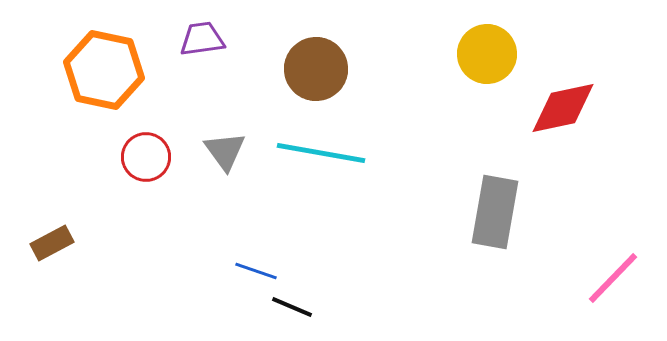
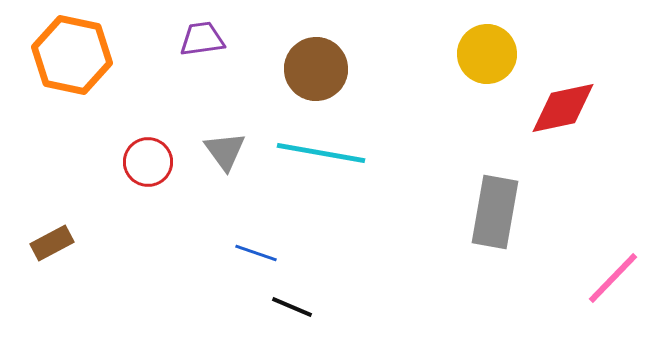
orange hexagon: moved 32 px left, 15 px up
red circle: moved 2 px right, 5 px down
blue line: moved 18 px up
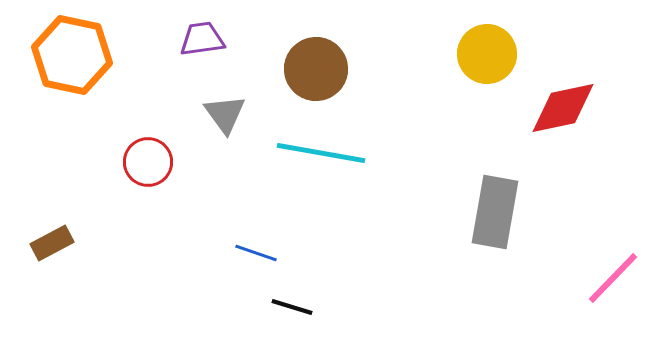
gray triangle: moved 37 px up
black line: rotated 6 degrees counterclockwise
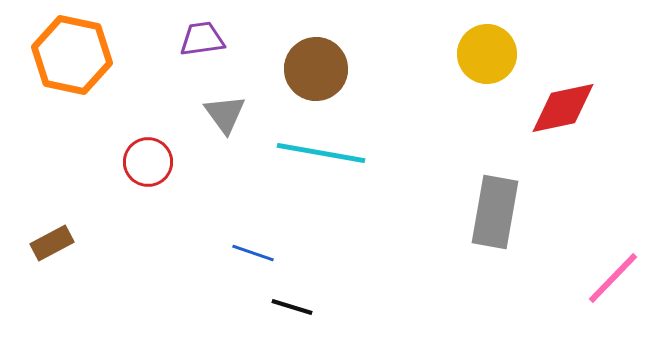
blue line: moved 3 px left
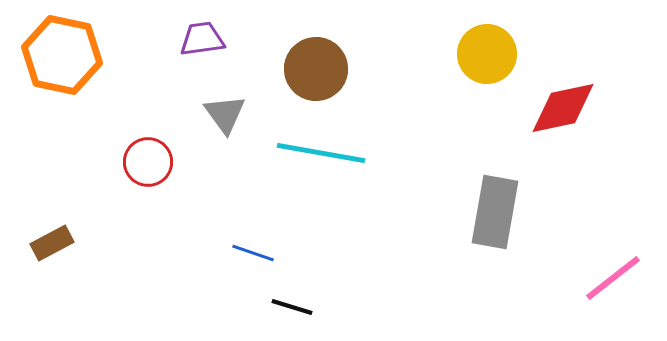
orange hexagon: moved 10 px left
pink line: rotated 8 degrees clockwise
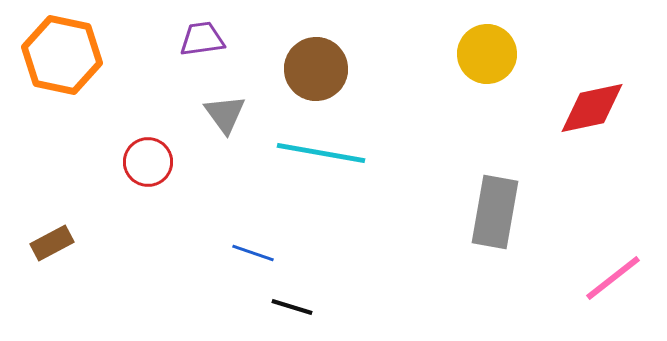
red diamond: moved 29 px right
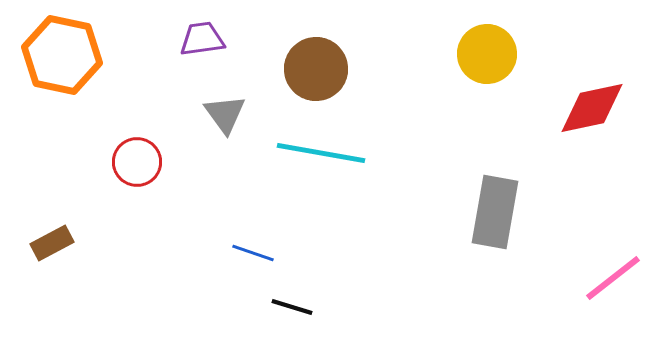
red circle: moved 11 px left
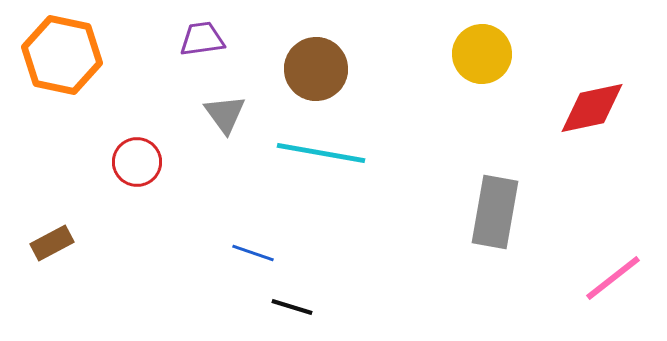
yellow circle: moved 5 px left
